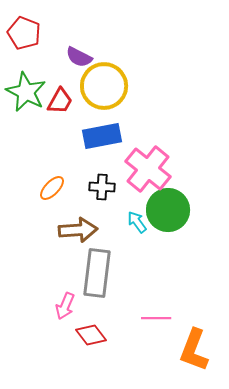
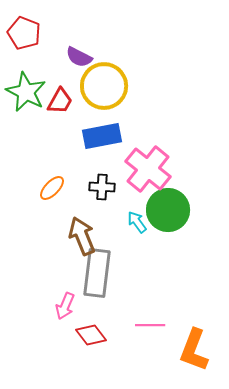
brown arrow: moved 4 px right, 6 px down; rotated 108 degrees counterclockwise
pink line: moved 6 px left, 7 px down
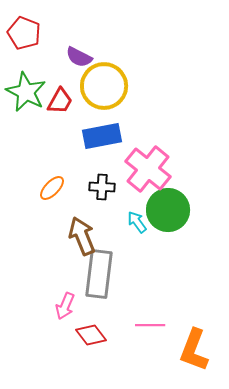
gray rectangle: moved 2 px right, 1 px down
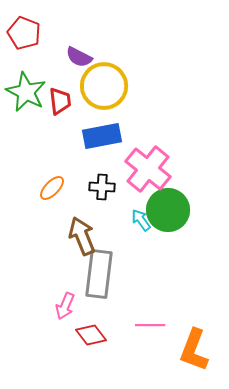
red trapezoid: rotated 36 degrees counterclockwise
cyan arrow: moved 4 px right, 2 px up
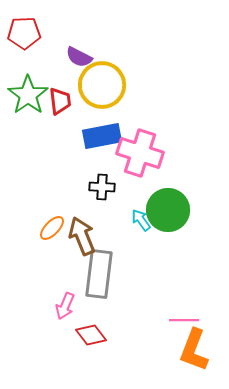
red pentagon: rotated 24 degrees counterclockwise
yellow circle: moved 2 px left, 1 px up
green star: moved 2 px right, 3 px down; rotated 9 degrees clockwise
pink cross: moved 8 px left, 16 px up; rotated 21 degrees counterclockwise
orange ellipse: moved 40 px down
pink line: moved 34 px right, 5 px up
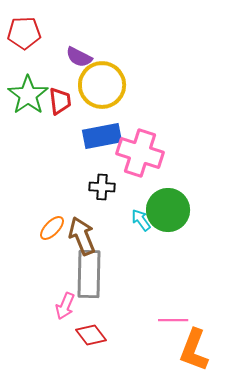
gray rectangle: moved 10 px left; rotated 6 degrees counterclockwise
pink line: moved 11 px left
